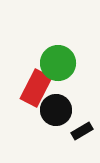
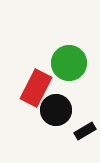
green circle: moved 11 px right
black rectangle: moved 3 px right
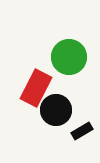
green circle: moved 6 px up
black rectangle: moved 3 px left
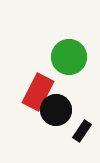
red rectangle: moved 2 px right, 4 px down
black rectangle: rotated 25 degrees counterclockwise
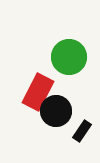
black circle: moved 1 px down
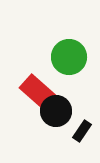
red rectangle: rotated 75 degrees counterclockwise
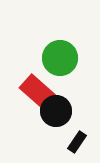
green circle: moved 9 px left, 1 px down
black rectangle: moved 5 px left, 11 px down
